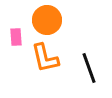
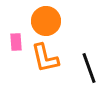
orange circle: moved 1 px left, 1 px down
pink rectangle: moved 5 px down
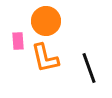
pink rectangle: moved 2 px right, 1 px up
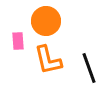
orange L-shape: moved 3 px right, 2 px down
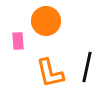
orange L-shape: moved 2 px right, 13 px down
black line: moved 2 px left, 1 px up; rotated 32 degrees clockwise
